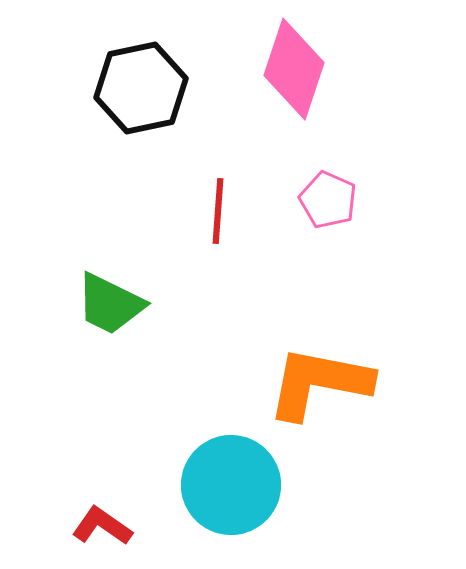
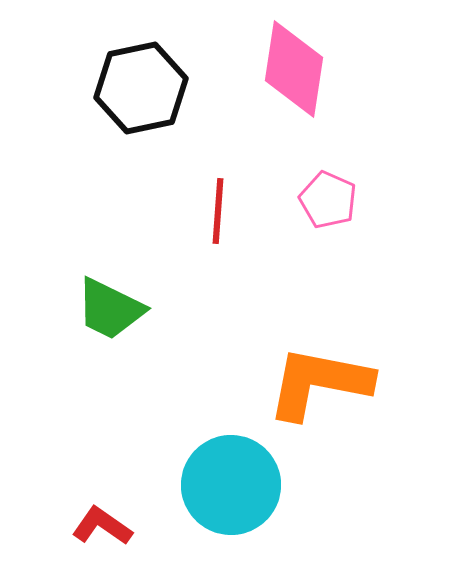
pink diamond: rotated 10 degrees counterclockwise
green trapezoid: moved 5 px down
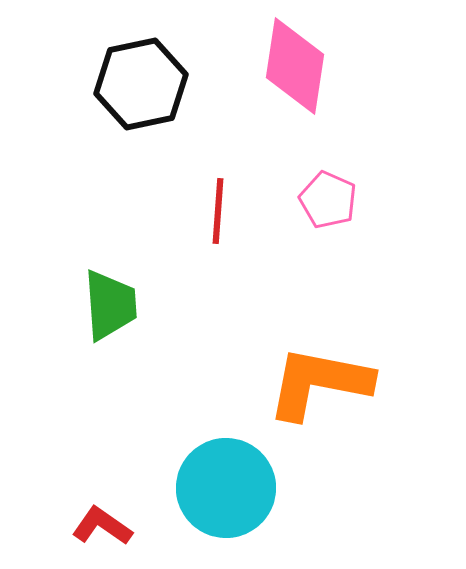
pink diamond: moved 1 px right, 3 px up
black hexagon: moved 4 px up
green trapezoid: moved 4 px up; rotated 120 degrees counterclockwise
cyan circle: moved 5 px left, 3 px down
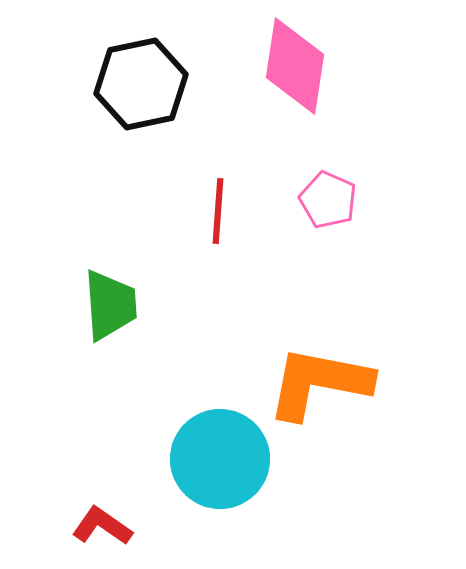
cyan circle: moved 6 px left, 29 px up
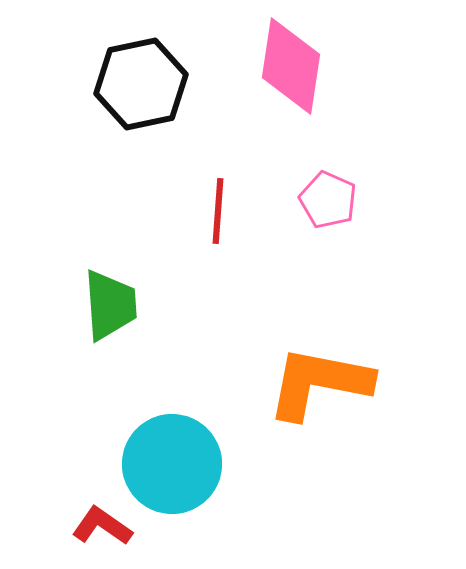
pink diamond: moved 4 px left
cyan circle: moved 48 px left, 5 px down
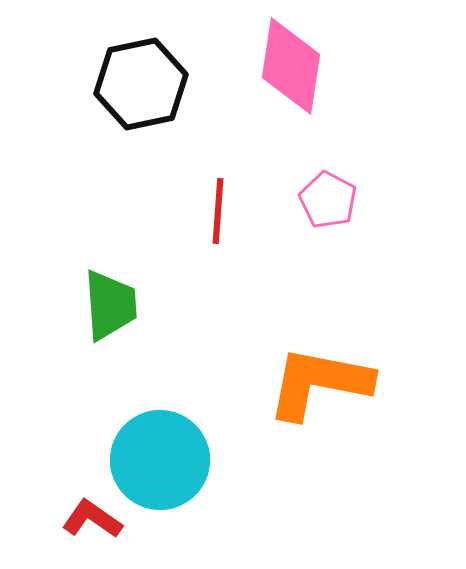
pink pentagon: rotated 4 degrees clockwise
cyan circle: moved 12 px left, 4 px up
red L-shape: moved 10 px left, 7 px up
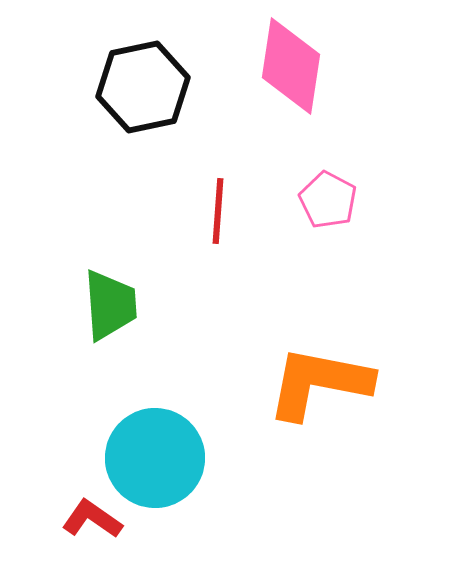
black hexagon: moved 2 px right, 3 px down
cyan circle: moved 5 px left, 2 px up
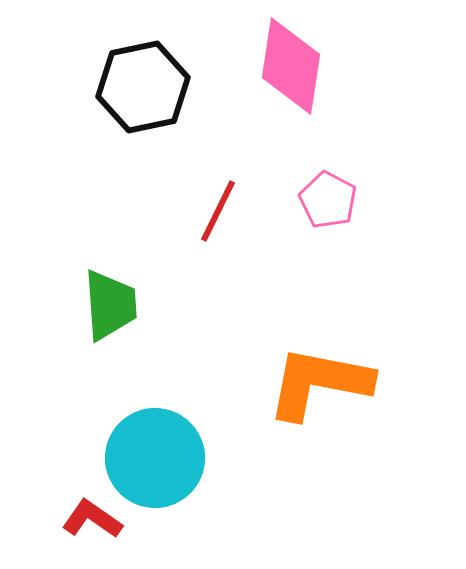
red line: rotated 22 degrees clockwise
